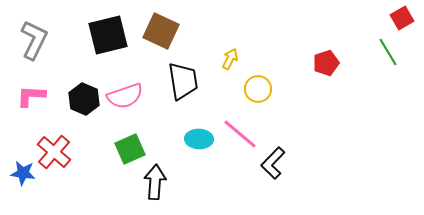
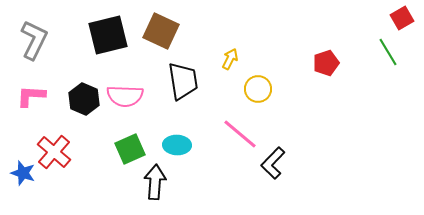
pink semicircle: rotated 21 degrees clockwise
cyan ellipse: moved 22 px left, 6 px down
blue star: rotated 10 degrees clockwise
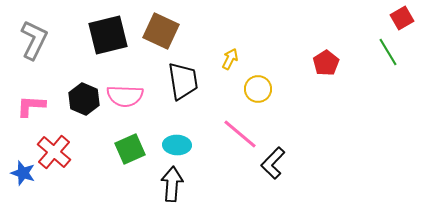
red pentagon: rotated 15 degrees counterclockwise
pink L-shape: moved 10 px down
black arrow: moved 17 px right, 2 px down
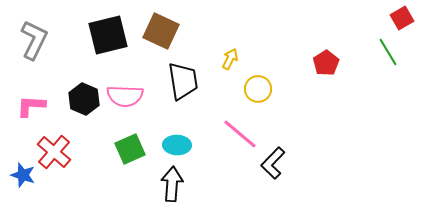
blue star: moved 2 px down
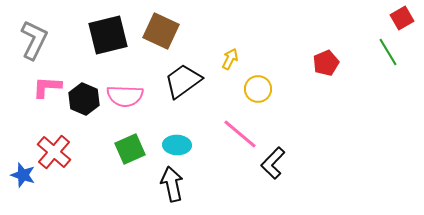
red pentagon: rotated 10 degrees clockwise
black trapezoid: rotated 117 degrees counterclockwise
pink L-shape: moved 16 px right, 19 px up
black arrow: rotated 16 degrees counterclockwise
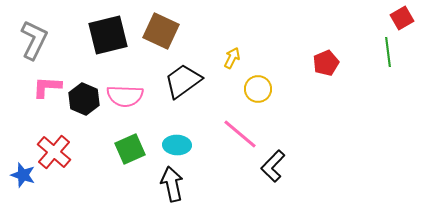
green line: rotated 24 degrees clockwise
yellow arrow: moved 2 px right, 1 px up
black L-shape: moved 3 px down
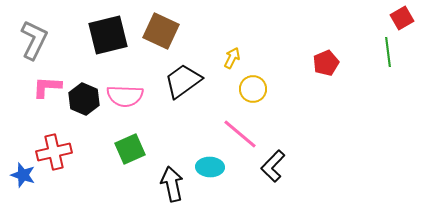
yellow circle: moved 5 px left
cyan ellipse: moved 33 px right, 22 px down
red cross: rotated 36 degrees clockwise
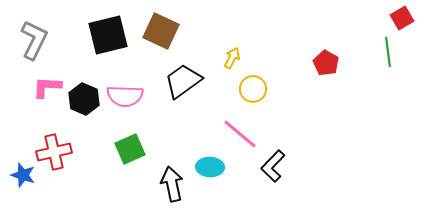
red pentagon: rotated 20 degrees counterclockwise
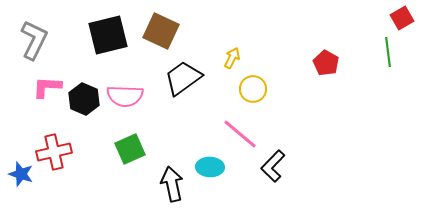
black trapezoid: moved 3 px up
blue star: moved 2 px left, 1 px up
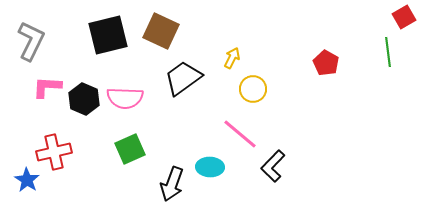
red square: moved 2 px right, 1 px up
gray L-shape: moved 3 px left, 1 px down
pink semicircle: moved 2 px down
blue star: moved 6 px right, 6 px down; rotated 15 degrees clockwise
black arrow: rotated 148 degrees counterclockwise
